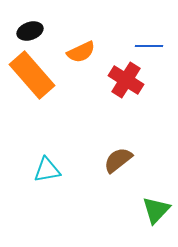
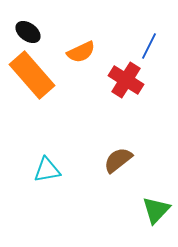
black ellipse: moved 2 px left, 1 px down; rotated 55 degrees clockwise
blue line: rotated 64 degrees counterclockwise
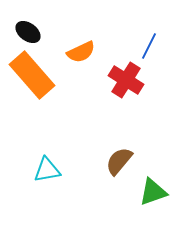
brown semicircle: moved 1 px right, 1 px down; rotated 12 degrees counterclockwise
green triangle: moved 3 px left, 18 px up; rotated 28 degrees clockwise
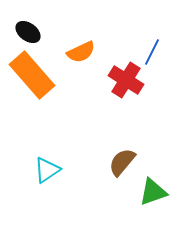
blue line: moved 3 px right, 6 px down
brown semicircle: moved 3 px right, 1 px down
cyan triangle: rotated 24 degrees counterclockwise
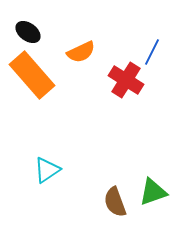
brown semicircle: moved 7 px left, 40 px down; rotated 60 degrees counterclockwise
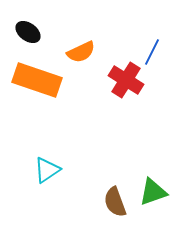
orange rectangle: moved 5 px right, 5 px down; rotated 30 degrees counterclockwise
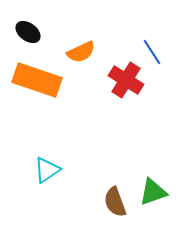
blue line: rotated 60 degrees counterclockwise
